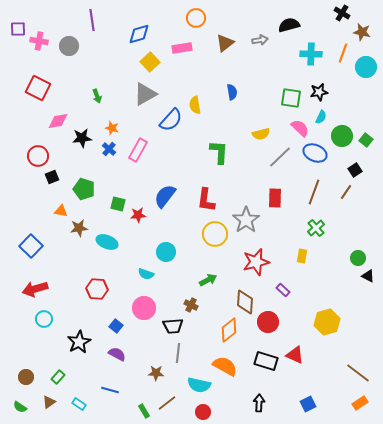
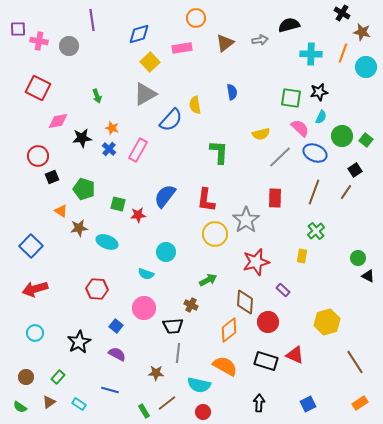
orange triangle at (61, 211): rotated 24 degrees clockwise
green cross at (316, 228): moved 3 px down
cyan circle at (44, 319): moved 9 px left, 14 px down
brown line at (358, 373): moved 3 px left, 11 px up; rotated 20 degrees clockwise
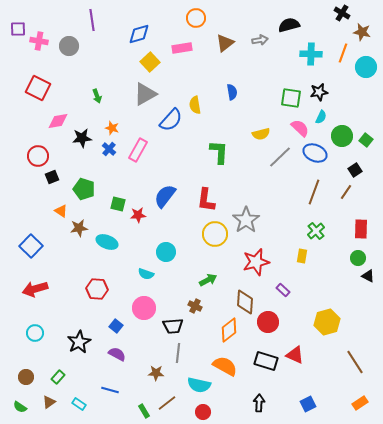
red rectangle at (275, 198): moved 86 px right, 31 px down
brown cross at (191, 305): moved 4 px right, 1 px down
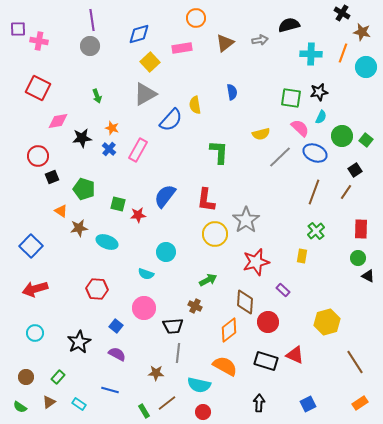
gray circle at (69, 46): moved 21 px right
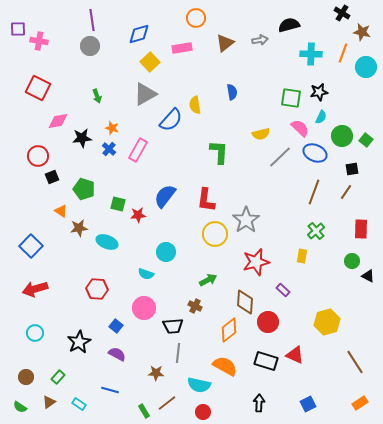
black square at (355, 170): moved 3 px left, 1 px up; rotated 24 degrees clockwise
green circle at (358, 258): moved 6 px left, 3 px down
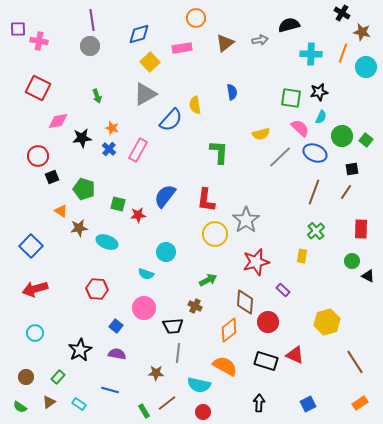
black star at (79, 342): moved 1 px right, 8 px down
purple semicircle at (117, 354): rotated 18 degrees counterclockwise
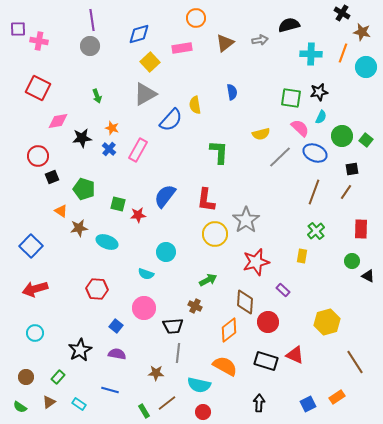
orange rectangle at (360, 403): moved 23 px left, 6 px up
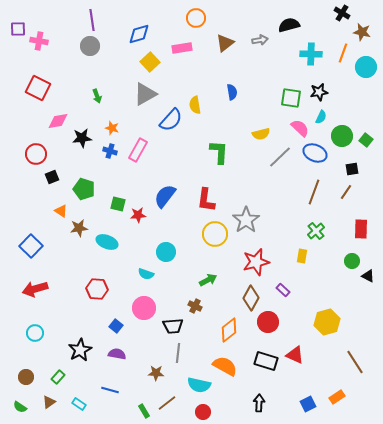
blue cross at (109, 149): moved 1 px right, 2 px down; rotated 24 degrees counterclockwise
red circle at (38, 156): moved 2 px left, 2 px up
brown diamond at (245, 302): moved 6 px right, 4 px up; rotated 25 degrees clockwise
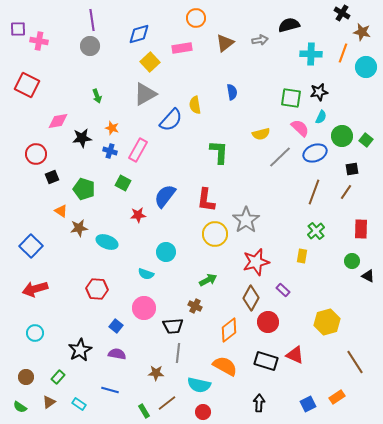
red square at (38, 88): moved 11 px left, 3 px up
blue ellipse at (315, 153): rotated 45 degrees counterclockwise
green square at (118, 204): moved 5 px right, 21 px up; rotated 14 degrees clockwise
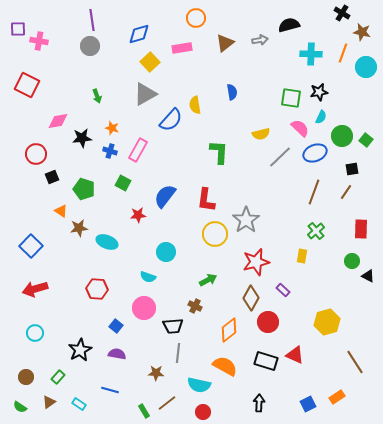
cyan semicircle at (146, 274): moved 2 px right, 3 px down
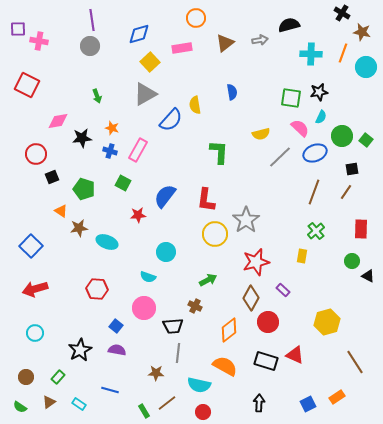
purple semicircle at (117, 354): moved 4 px up
